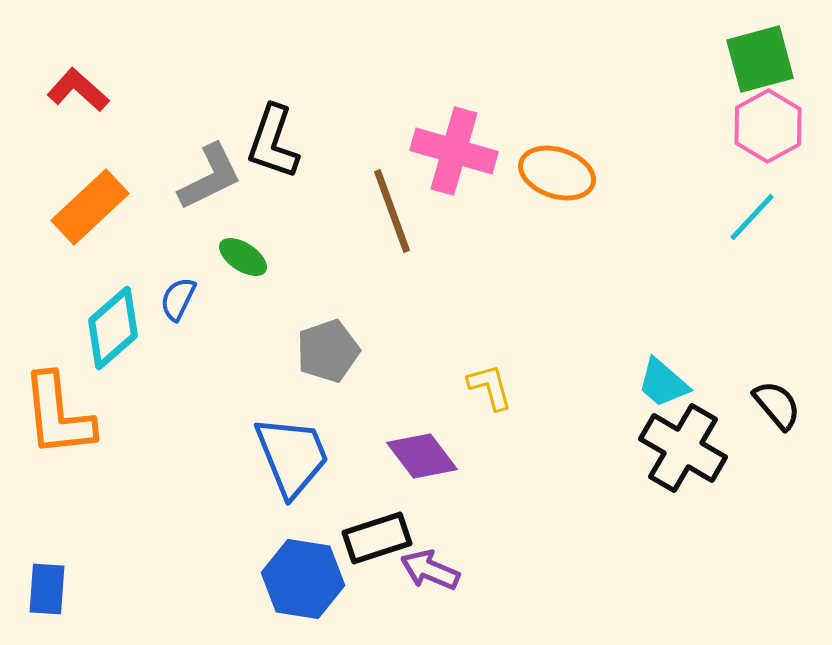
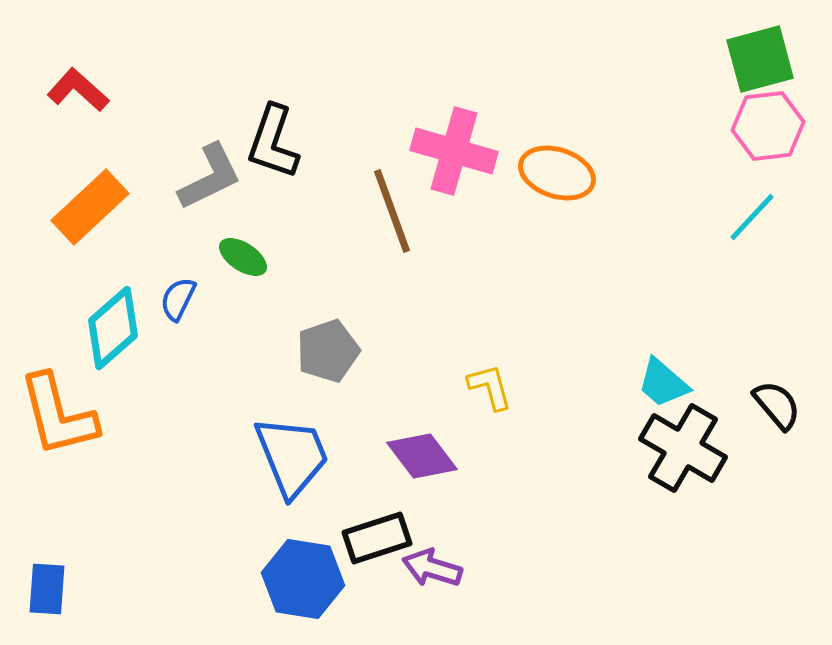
pink hexagon: rotated 22 degrees clockwise
orange L-shape: rotated 8 degrees counterclockwise
purple arrow: moved 2 px right, 2 px up; rotated 6 degrees counterclockwise
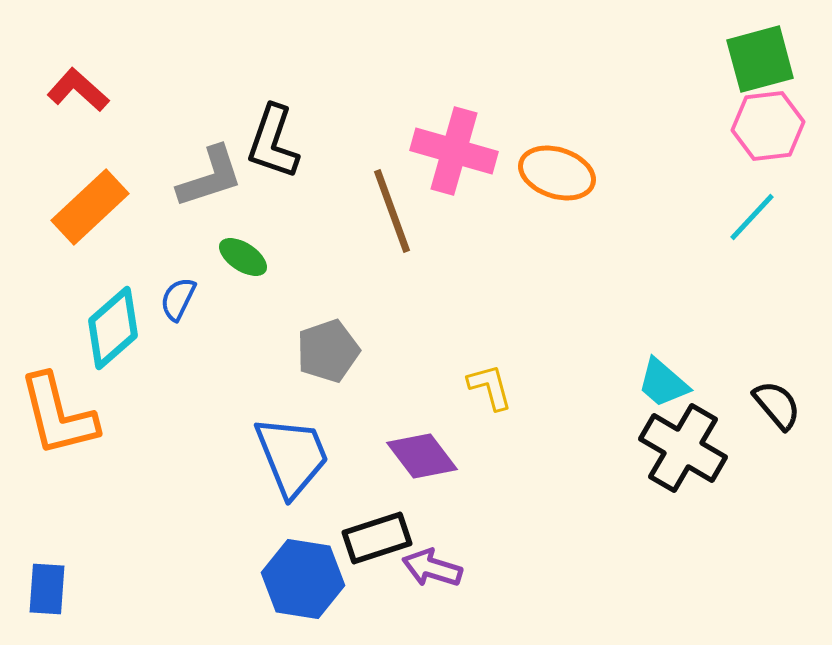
gray L-shape: rotated 8 degrees clockwise
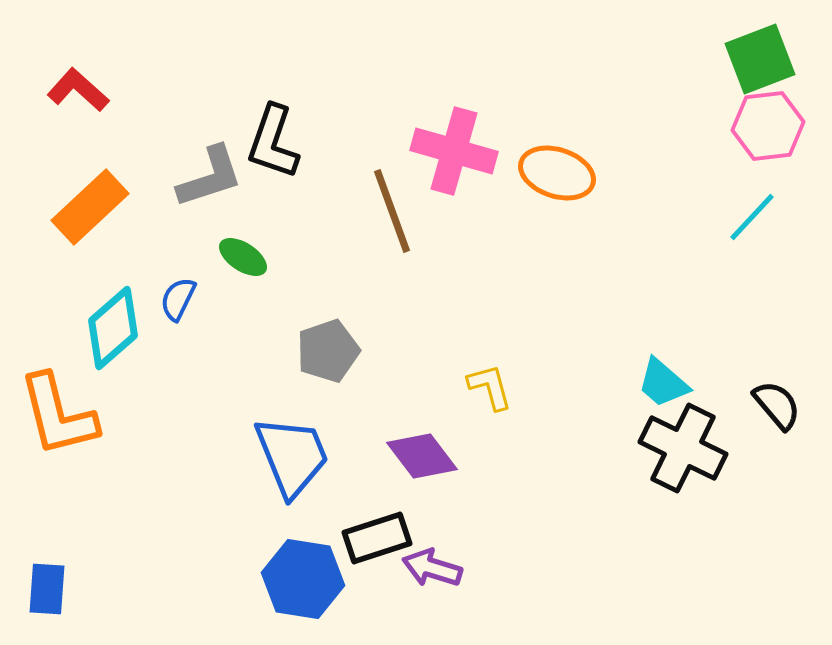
green square: rotated 6 degrees counterclockwise
black cross: rotated 4 degrees counterclockwise
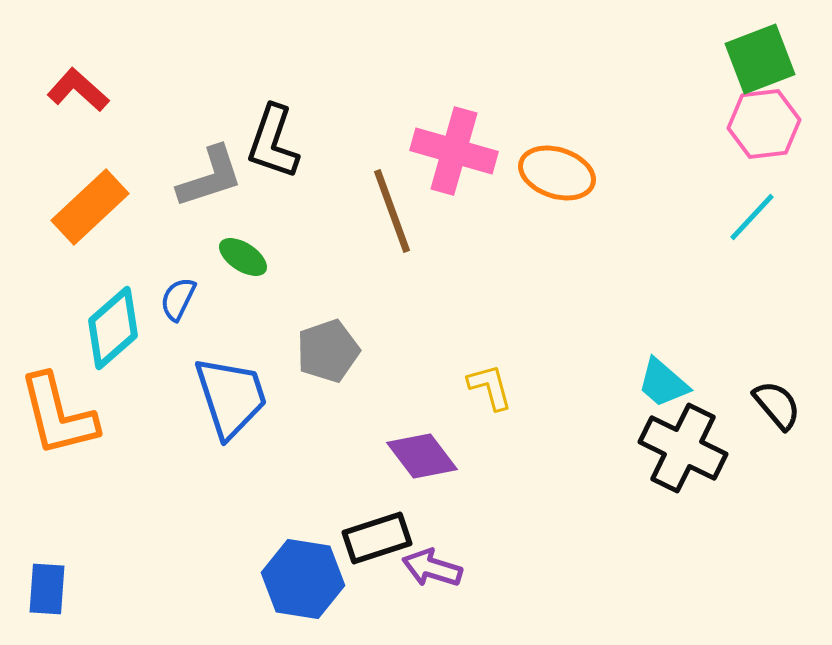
pink hexagon: moved 4 px left, 2 px up
blue trapezoid: moved 61 px left, 59 px up; rotated 4 degrees clockwise
